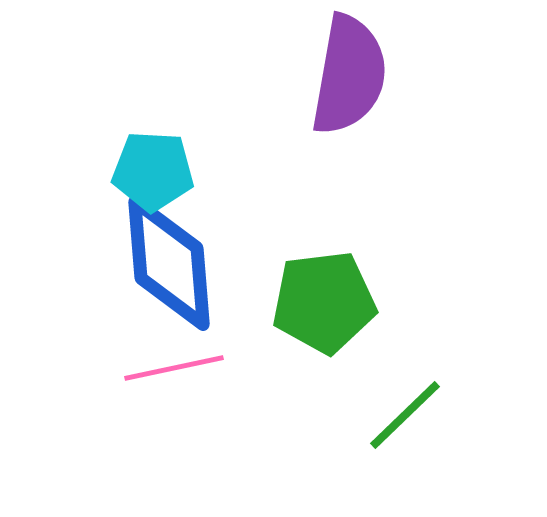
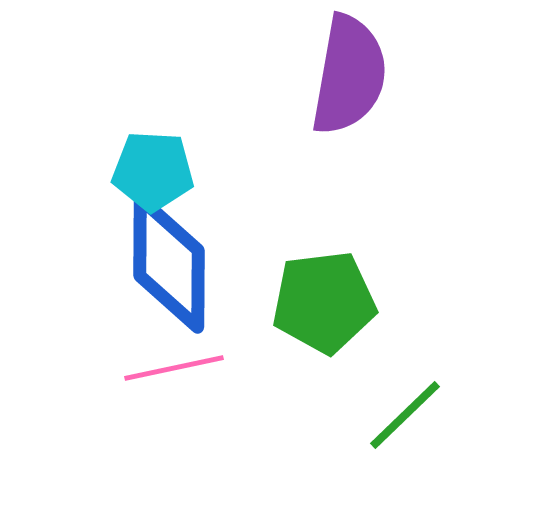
blue diamond: rotated 5 degrees clockwise
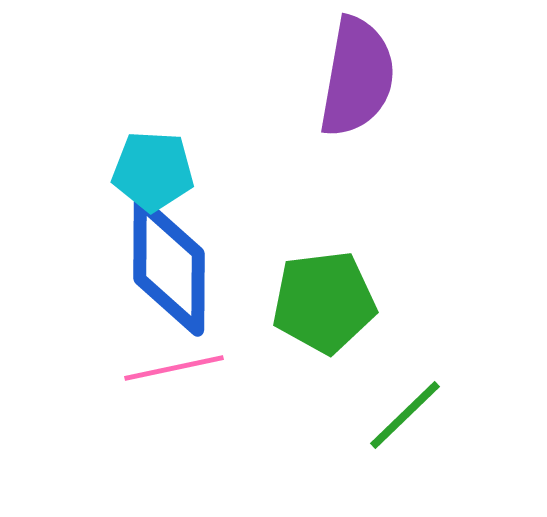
purple semicircle: moved 8 px right, 2 px down
blue diamond: moved 3 px down
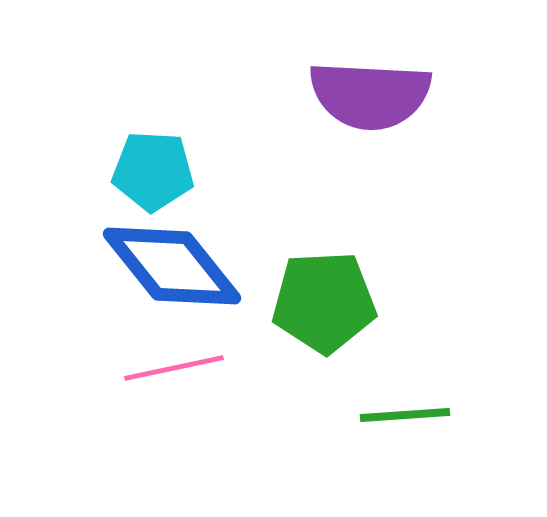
purple semicircle: moved 13 px right, 18 px down; rotated 83 degrees clockwise
blue diamond: moved 3 px right; rotated 39 degrees counterclockwise
green pentagon: rotated 4 degrees clockwise
green line: rotated 40 degrees clockwise
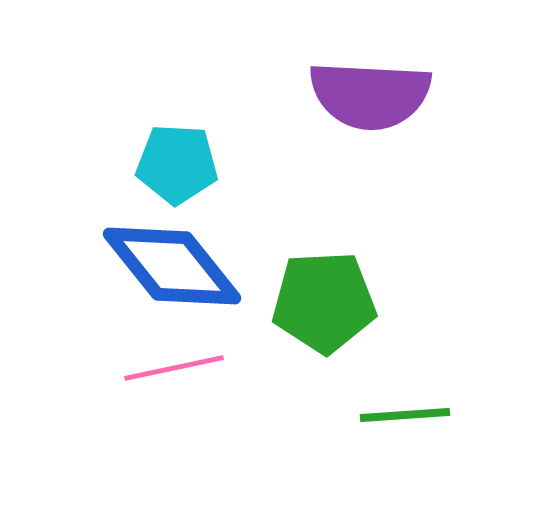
cyan pentagon: moved 24 px right, 7 px up
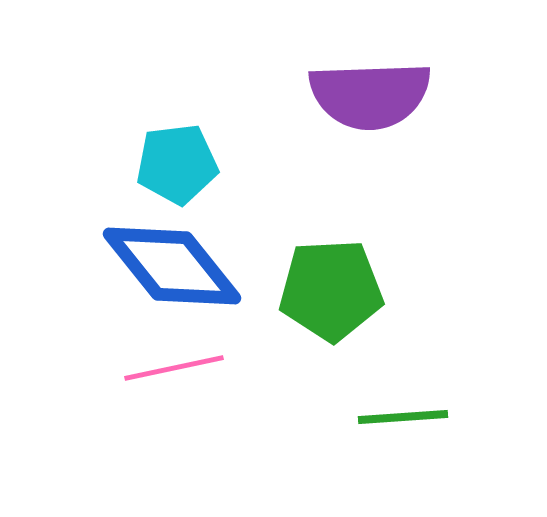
purple semicircle: rotated 5 degrees counterclockwise
cyan pentagon: rotated 10 degrees counterclockwise
green pentagon: moved 7 px right, 12 px up
green line: moved 2 px left, 2 px down
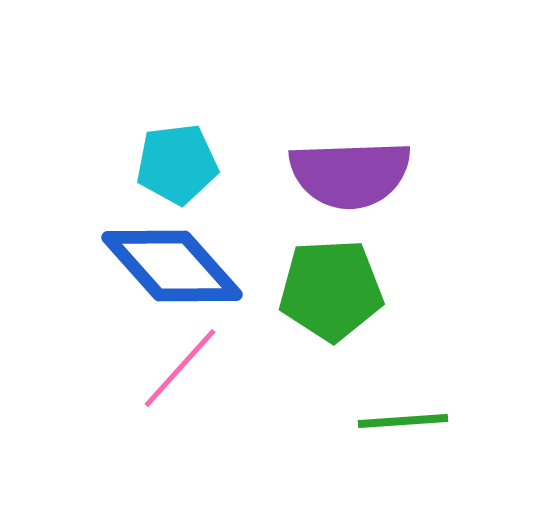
purple semicircle: moved 20 px left, 79 px down
blue diamond: rotated 3 degrees counterclockwise
pink line: moved 6 px right; rotated 36 degrees counterclockwise
green line: moved 4 px down
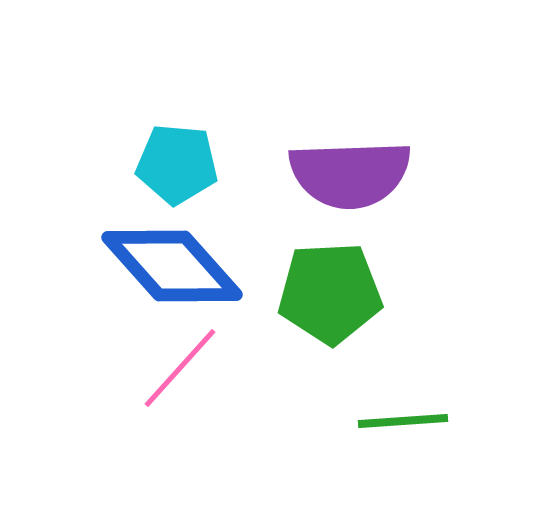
cyan pentagon: rotated 12 degrees clockwise
green pentagon: moved 1 px left, 3 px down
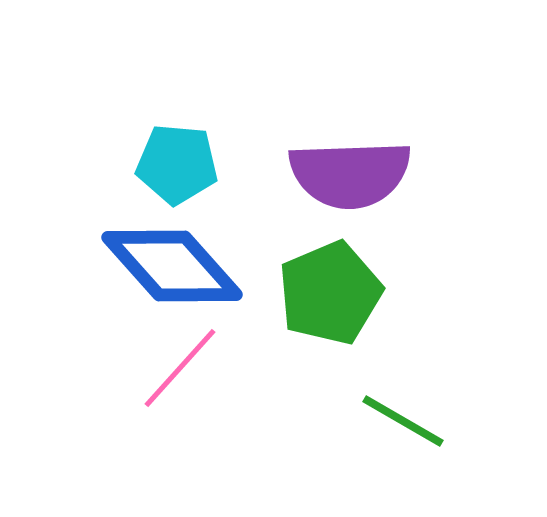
green pentagon: rotated 20 degrees counterclockwise
green line: rotated 34 degrees clockwise
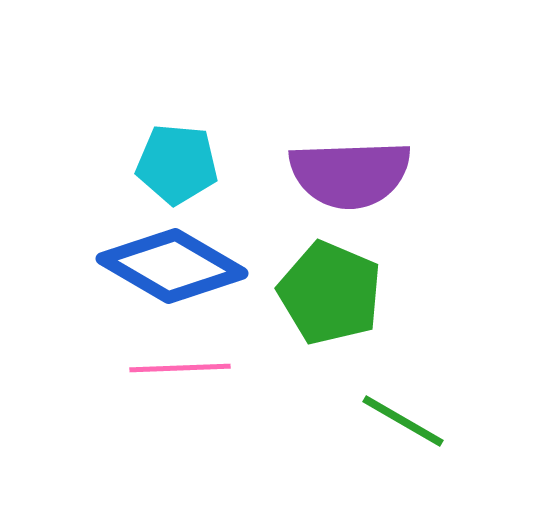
blue diamond: rotated 18 degrees counterclockwise
green pentagon: rotated 26 degrees counterclockwise
pink line: rotated 46 degrees clockwise
